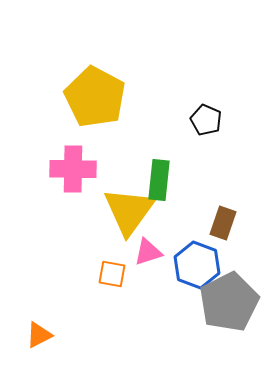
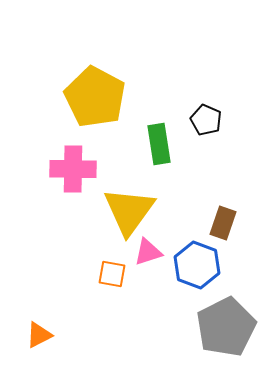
green rectangle: moved 36 px up; rotated 15 degrees counterclockwise
gray pentagon: moved 3 px left, 25 px down
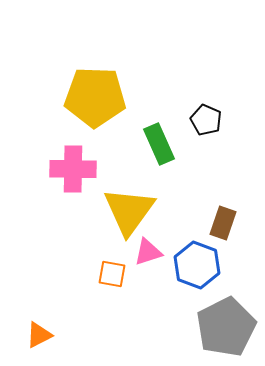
yellow pentagon: rotated 26 degrees counterclockwise
green rectangle: rotated 15 degrees counterclockwise
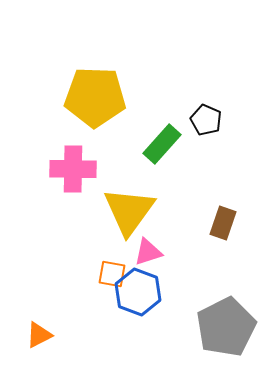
green rectangle: moved 3 px right; rotated 66 degrees clockwise
blue hexagon: moved 59 px left, 27 px down
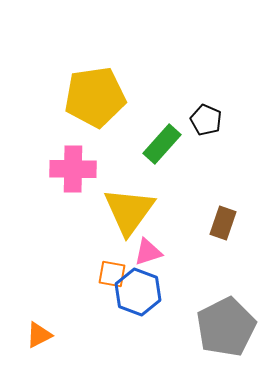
yellow pentagon: rotated 10 degrees counterclockwise
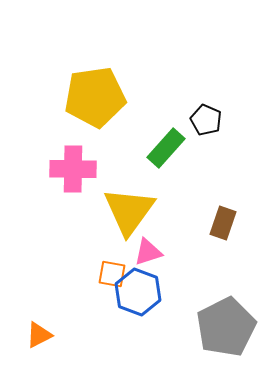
green rectangle: moved 4 px right, 4 px down
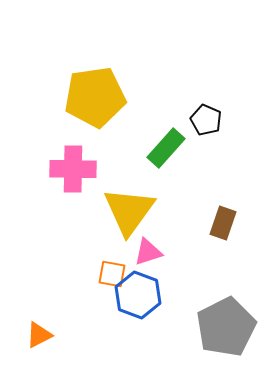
blue hexagon: moved 3 px down
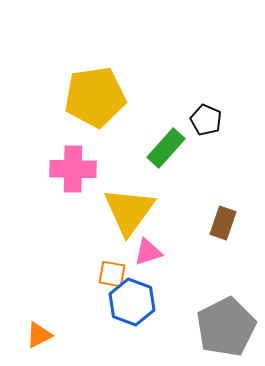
blue hexagon: moved 6 px left, 7 px down
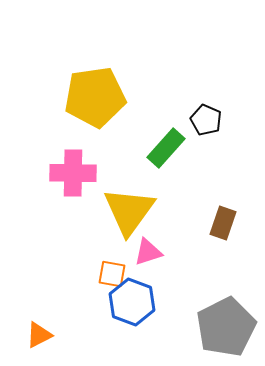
pink cross: moved 4 px down
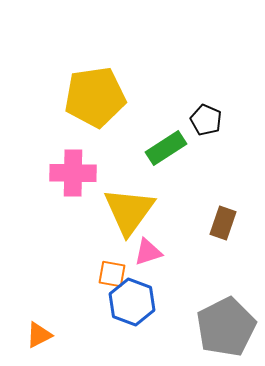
green rectangle: rotated 15 degrees clockwise
